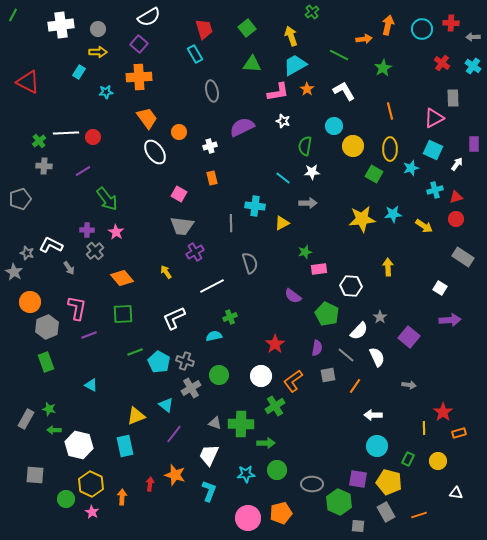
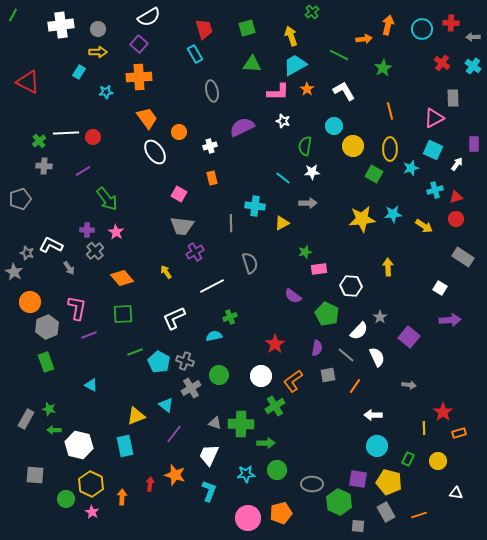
green square at (247, 28): rotated 24 degrees clockwise
pink L-shape at (278, 92): rotated 10 degrees clockwise
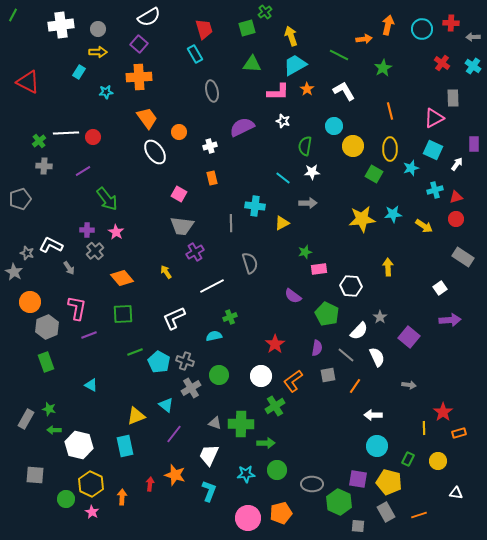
green cross at (312, 12): moved 47 px left
white square at (440, 288): rotated 24 degrees clockwise
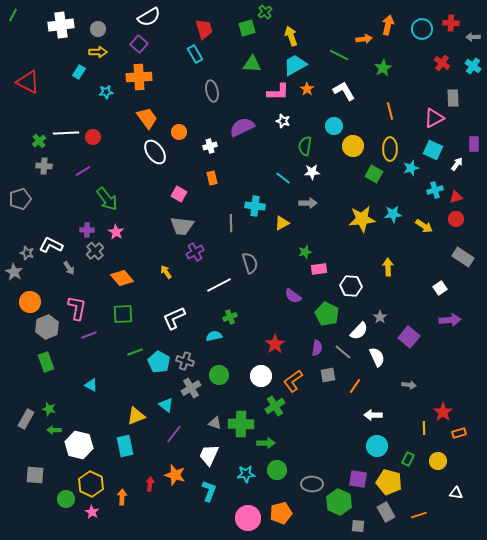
white line at (212, 286): moved 7 px right, 1 px up
gray line at (346, 355): moved 3 px left, 3 px up
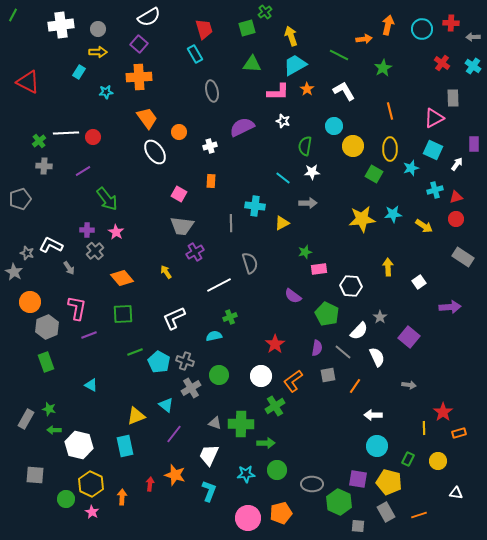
orange rectangle at (212, 178): moved 1 px left, 3 px down; rotated 16 degrees clockwise
white square at (440, 288): moved 21 px left, 6 px up
purple arrow at (450, 320): moved 13 px up
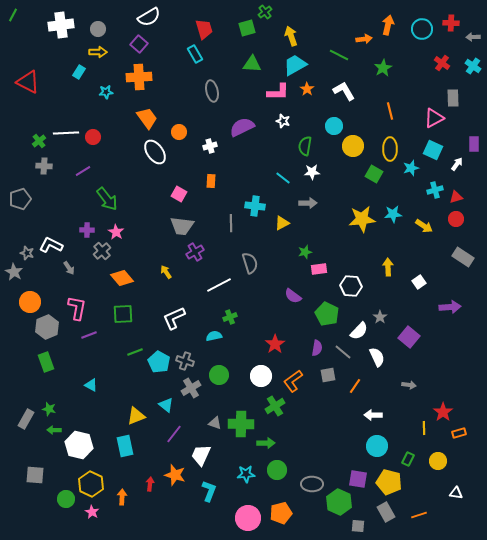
gray cross at (95, 251): moved 7 px right
white trapezoid at (209, 455): moved 8 px left
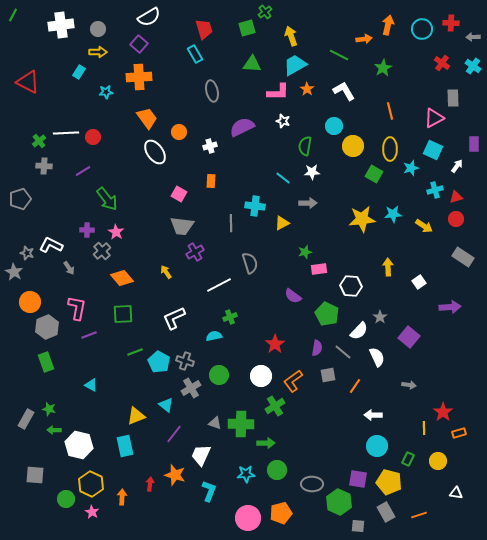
white arrow at (457, 164): moved 2 px down
